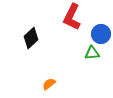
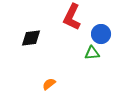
black diamond: rotated 35 degrees clockwise
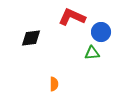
red L-shape: rotated 88 degrees clockwise
blue circle: moved 2 px up
orange semicircle: moved 5 px right; rotated 128 degrees clockwise
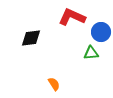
green triangle: moved 1 px left
orange semicircle: rotated 32 degrees counterclockwise
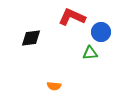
green triangle: moved 1 px left
orange semicircle: moved 2 px down; rotated 128 degrees clockwise
